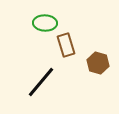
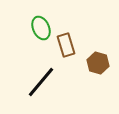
green ellipse: moved 4 px left, 5 px down; rotated 65 degrees clockwise
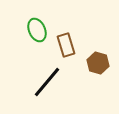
green ellipse: moved 4 px left, 2 px down
black line: moved 6 px right
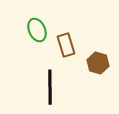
black line: moved 3 px right, 5 px down; rotated 40 degrees counterclockwise
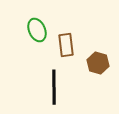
brown rectangle: rotated 10 degrees clockwise
black line: moved 4 px right
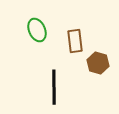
brown rectangle: moved 9 px right, 4 px up
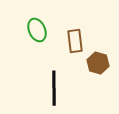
black line: moved 1 px down
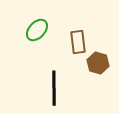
green ellipse: rotated 65 degrees clockwise
brown rectangle: moved 3 px right, 1 px down
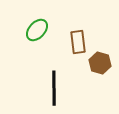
brown hexagon: moved 2 px right
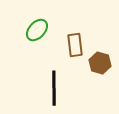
brown rectangle: moved 3 px left, 3 px down
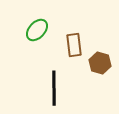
brown rectangle: moved 1 px left
